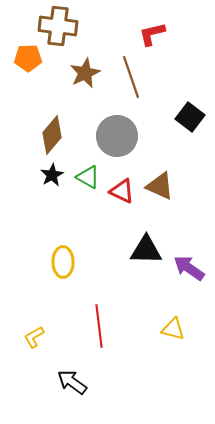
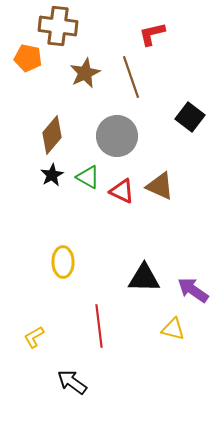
orange pentagon: rotated 12 degrees clockwise
black triangle: moved 2 px left, 28 px down
purple arrow: moved 4 px right, 22 px down
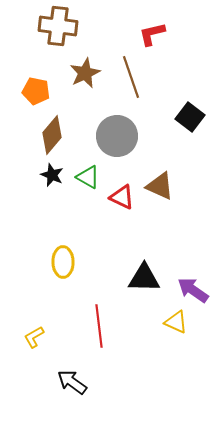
orange pentagon: moved 8 px right, 33 px down
black star: rotated 20 degrees counterclockwise
red triangle: moved 6 px down
yellow triangle: moved 3 px right, 7 px up; rotated 10 degrees clockwise
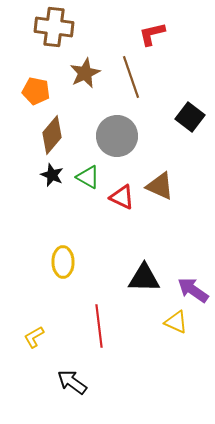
brown cross: moved 4 px left, 1 px down
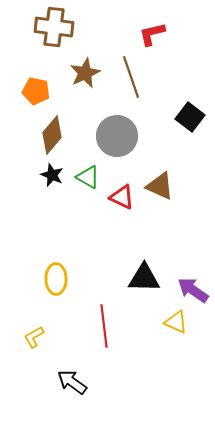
yellow ellipse: moved 7 px left, 17 px down
red line: moved 5 px right
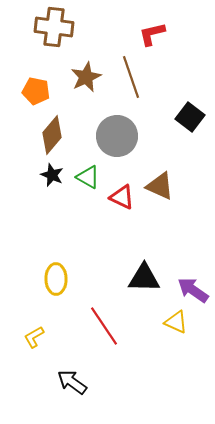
brown star: moved 1 px right, 4 px down
red line: rotated 27 degrees counterclockwise
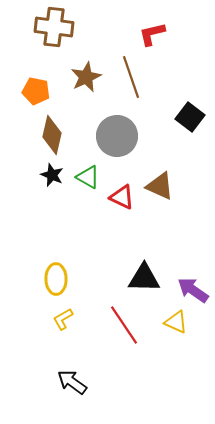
brown diamond: rotated 27 degrees counterclockwise
red line: moved 20 px right, 1 px up
yellow L-shape: moved 29 px right, 18 px up
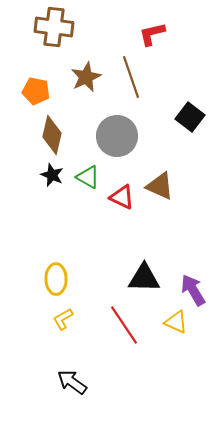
purple arrow: rotated 24 degrees clockwise
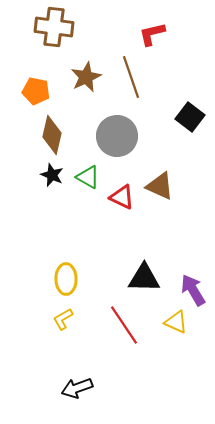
yellow ellipse: moved 10 px right
black arrow: moved 5 px right, 6 px down; rotated 56 degrees counterclockwise
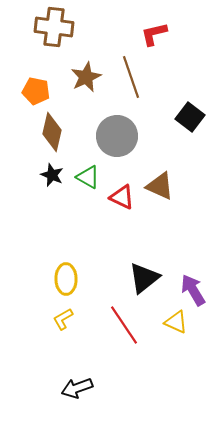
red L-shape: moved 2 px right
brown diamond: moved 3 px up
black triangle: rotated 40 degrees counterclockwise
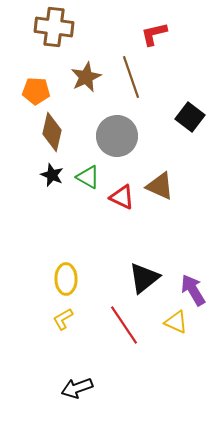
orange pentagon: rotated 8 degrees counterclockwise
